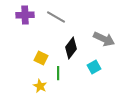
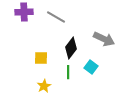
purple cross: moved 1 px left, 3 px up
yellow square: rotated 24 degrees counterclockwise
cyan square: moved 3 px left; rotated 24 degrees counterclockwise
green line: moved 10 px right, 1 px up
yellow star: moved 4 px right; rotated 16 degrees clockwise
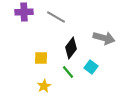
gray arrow: moved 1 px up; rotated 10 degrees counterclockwise
green line: rotated 40 degrees counterclockwise
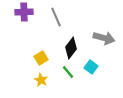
gray line: rotated 36 degrees clockwise
yellow square: rotated 32 degrees counterclockwise
yellow star: moved 3 px left, 6 px up; rotated 16 degrees counterclockwise
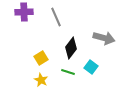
green line: rotated 32 degrees counterclockwise
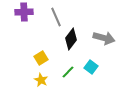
black diamond: moved 9 px up
green line: rotated 64 degrees counterclockwise
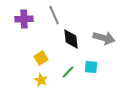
purple cross: moved 7 px down
gray line: moved 2 px left, 2 px up
black diamond: rotated 45 degrees counterclockwise
cyan square: rotated 32 degrees counterclockwise
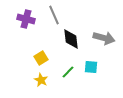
purple cross: moved 2 px right; rotated 18 degrees clockwise
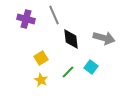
cyan square: rotated 32 degrees clockwise
